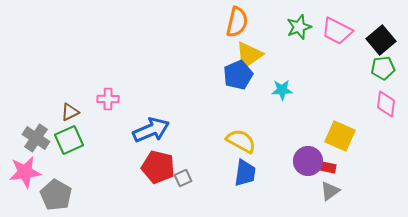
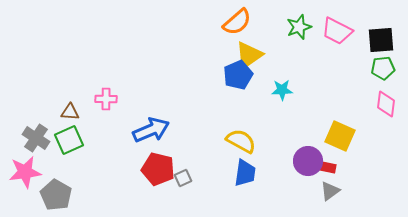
orange semicircle: rotated 36 degrees clockwise
black square: rotated 36 degrees clockwise
pink cross: moved 2 px left
brown triangle: rotated 30 degrees clockwise
red pentagon: moved 2 px down
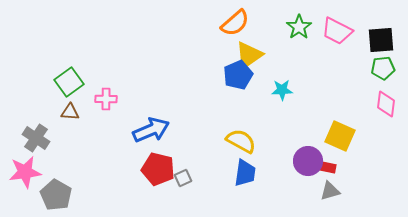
orange semicircle: moved 2 px left, 1 px down
green star: rotated 15 degrees counterclockwise
green square: moved 58 px up; rotated 12 degrees counterclockwise
gray triangle: rotated 20 degrees clockwise
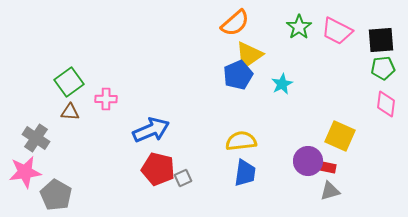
cyan star: moved 6 px up; rotated 25 degrees counterclockwise
yellow semicircle: rotated 36 degrees counterclockwise
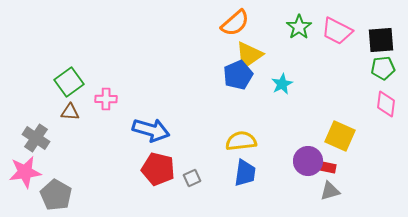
blue arrow: rotated 39 degrees clockwise
gray square: moved 9 px right
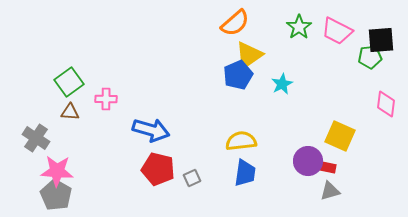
green pentagon: moved 13 px left, 11 px up
pink star: moved 32 px right, 1 px up; rotated 12 degrees clockwise
